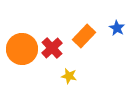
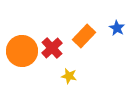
orange circle: moved 2 px down
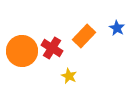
red cross: rotated 15 degrees counterclockwise
yellow star: rotated 14 degrees clockwise
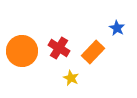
orange rectangle: moved 9 px right, 16 px down
red cross: moved 7 px right
yellow star: moved 2 px right, 2 px down
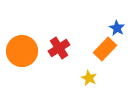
red cross: rotated 25 degrees clockwise
orange rectangle: moved 12 px right, 3 px up
yellow star: moved 18 px right
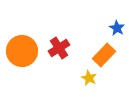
orange rectangle: moved 1 px left, 6 px down
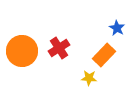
yellow star: rotated 21 degrees counterclockwise
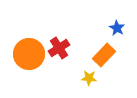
orange circle: moved 7 px right, 3 px down
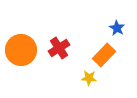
orange circle: moved 8 px left, 4 px up
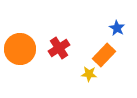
orange circle: moved 1 px left, 1 px up
yellow star: moved 4 px up
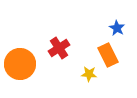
orange circle: moved 15 px down
orange rectangle: moved 4 px right; rotated 70 degrees counterclockwise
